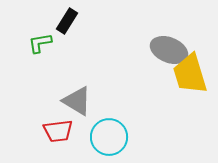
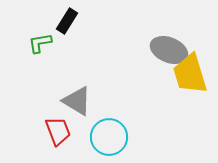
red trapezoid: rotated 104 degrees counterclockwise
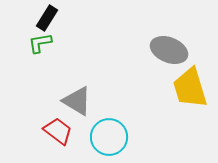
black rectangle: moved 20 px left, 3 px up
yellow trapezoid: moved 14 px down
red trapezoid: rotated 32 degrees counterclockwise
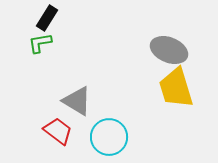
yellow trapezoid: moved 14 px left
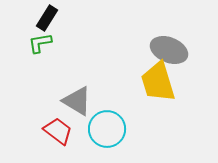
yellow trapezoid: moved 18 px left, 6 px up
cyan circle: moved 2 px left, 8 px up
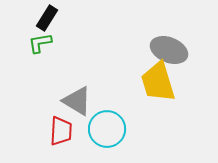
red trapezoid: moved 3 px right; rotated 56 degrees clockwise
